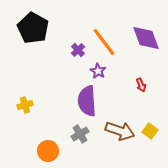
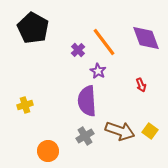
gray cross: moved 5 px right, 2 px down
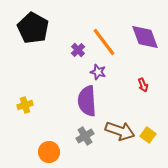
purple diamond: moved 1 px left, 1 px up
purple star: moved 1 px down; rotated 14 degrees counterclockwise
red arrow: moved 2 px right
yellow square: moved 2 px left, 4 px down
orange circle: moved 1 px right, 1 px down
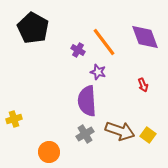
purple cross: rotated 16 degrees counterclockwise
yellow cross: moved 11 px left, 14 px down
gray cross: moved 2 px up
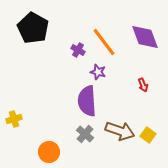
gray cross: rotated 18 degrees counterclockwise
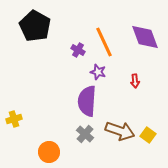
black pentagon: moved 2 px right, 2 px up
orange line: rotated 12 degrees clockwise
red arrow: moved 8 px left, 4 px up; rotated 16 degrees clockwise
purple semicircle: rotated 8 degrees clockwise
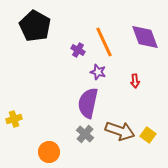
purple semicircle: moved 1 px right, 2 px down; rotated 8 degrees clockwise
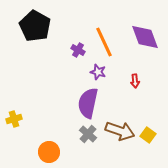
gray cross: moved 3 px right
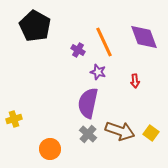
purple diamond: moved 1 px left
yellow square: moved 3 px right, 2 px up
orange circle: moved 1 px right, 3 px up
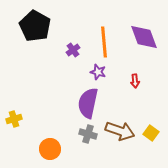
orange line: rotated 20 degrees clockwise
purple cross: moved 5 px left; rotated 24 degrees clockwise
gray cross: rotated 24 degrees counterclockwise
